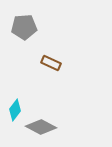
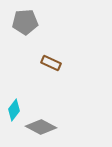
gray pentagon: moved 1 px right, 5 px up
cyan diamond: moved 1 px left
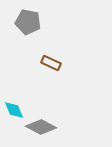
gray pentagon: moved 3 px right; rotated 15 degrees clockwise
cyan diamond: rotated 60 degrees counterclockwise
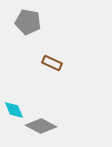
brown rectangle: moved 1 px right
gray diamond: moved 1 px up
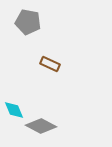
brown rectangle: moved 2 px left, 1 px down
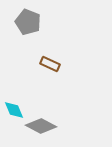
gray pentagon: rotated 10 degrees clockwise
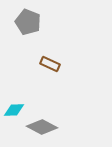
cyan diamond: rotated 70 degrees counterclockwise
gray diamond: moved 1 px right, 1 px down
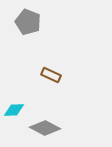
brown rectangle: moved 1 px right, 11 px down
gray diamond: moved 3 px right, 1 px down
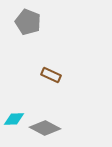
cyan diamond: moved 9 px down
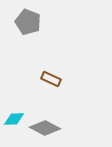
brown rectangle: moved 4 px down
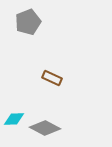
gray pentagon: rotated 30 degrees clockwise
brown rectangle: moved 1 px right, 1 px up
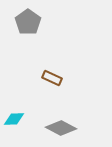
gray pentagon: rotated 15 degrees counterclockwise
gray diamond: moved 16 px right
